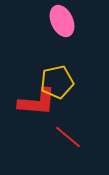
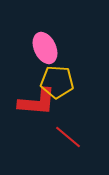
pink ellipse: moved 17 px left, 27 px down
yellow pentagon: rotated 16 degrees clockwise
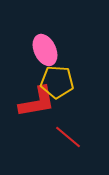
pink ellipse: moved 2 px down
red L-shape: rotated 15 degrees counterclockwise
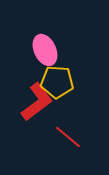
red L-shape: rotated 27 degrees counterclockwise
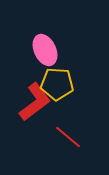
yellow pentagon: moved 2 px down
red L-shape: moved 2 px left
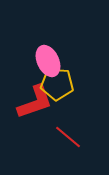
pink ellipse: moved 3 px right, 11 px down
red L-shape: rotated 18 degrees clockwise
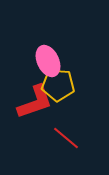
yellow pentagon: moved 1 px right, 1 px down
red line: moved 2 px left, 1 px down
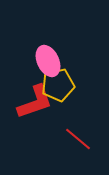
yellow pentagon: rotated 16 degrees counterclockwise
red line: moved 12 px right, 1 px down
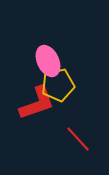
red L-shape: moved 2 px right, 1 px down
red line: rotated 8 degrees clockwise
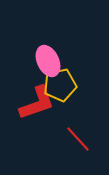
yellow pentagon: moved 2 px right
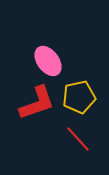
pink ellipse: rotated 12 degrees counterclockwise
yellow pentagon: moved 19 px right, 12 px down
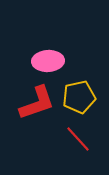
pink ellipse: rotated 56 degrees counterclockwise
